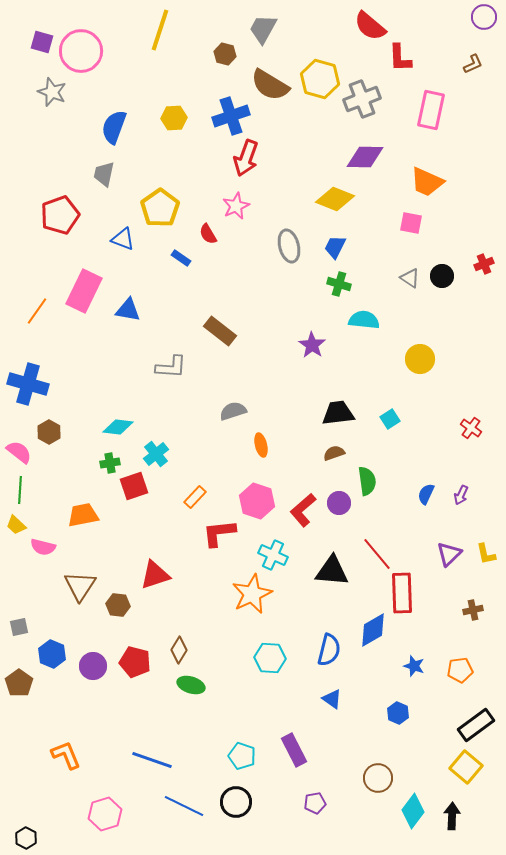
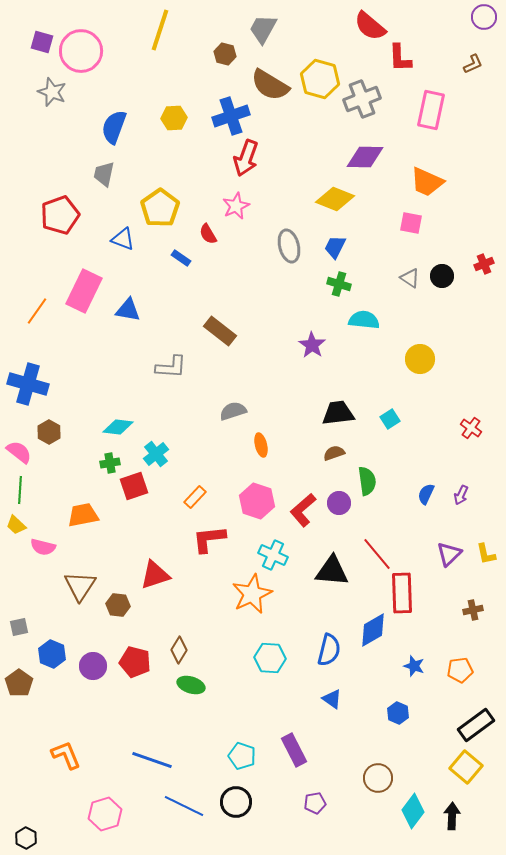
red L-shape at (219, 533): moved 10 px left, 6 px down
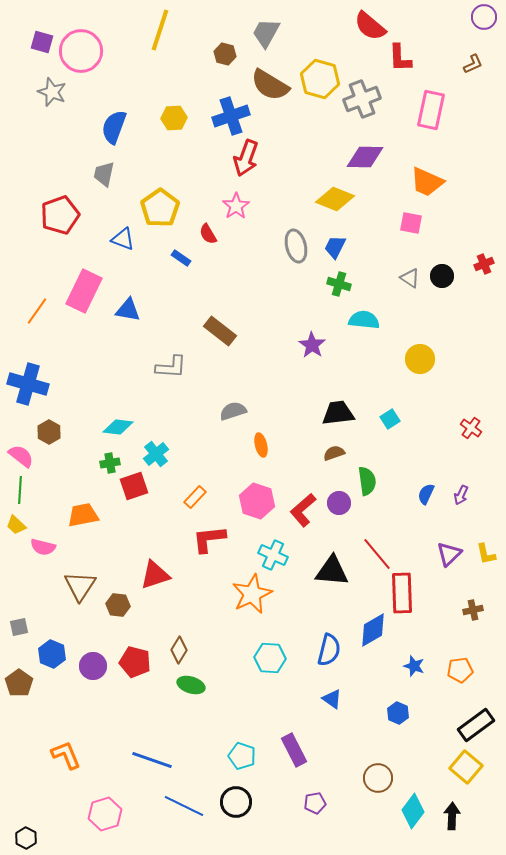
gray trapezoid at (263, 29): moved 3 px right, 4 px down
pink star at (236, 206): rotated 8 degrees counterclockwise
gray ellipse at (289, 246): moved 7 px right
pink semicircle at (19, 452): moved 2 px right, 4 px down
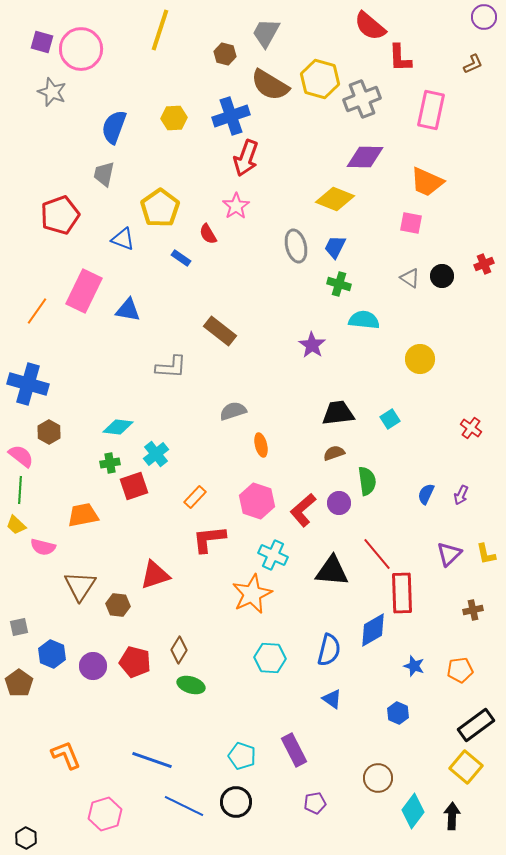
pink circle at (81, 51): moved 2 px up
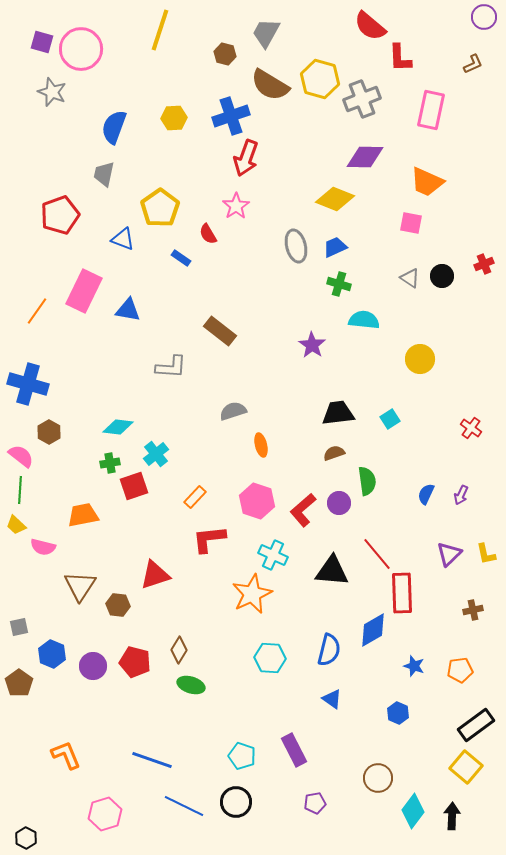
blue trapezoid at (335, 247): rotated 40 degrees clockwise
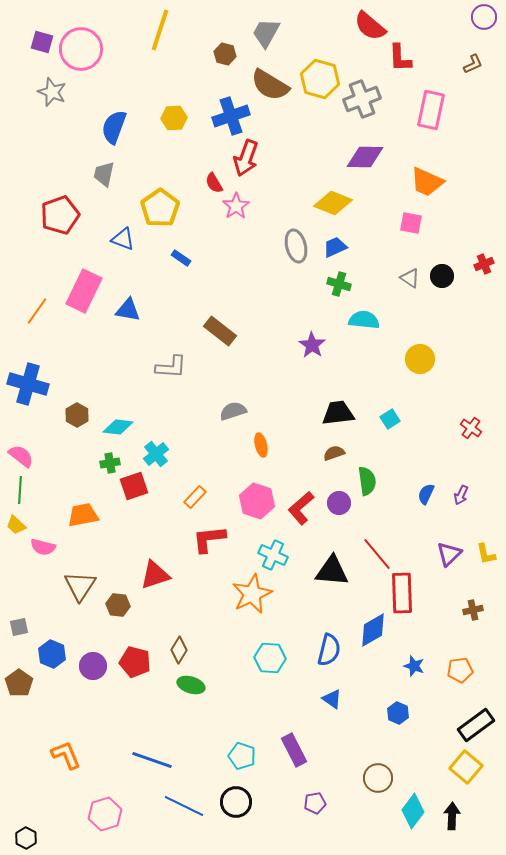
yellow diamond at (335, 199): moved 2 px left, 4 px down
red semicircle at (208, 234): moved 6 px right, 51 px up
brown hexagon at (49, 432): moved 28 px right, 17 px up
red L-shape at (303, 510): moved 2 px left, 2 px up
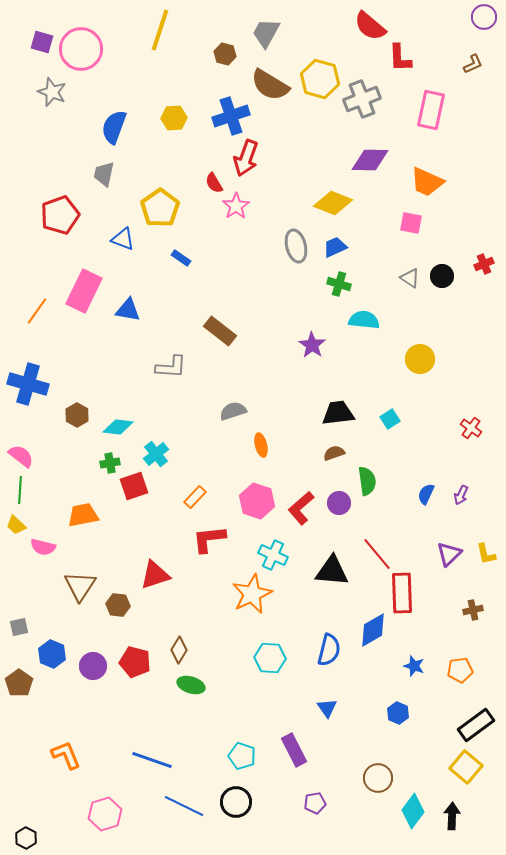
purple diamond at (365, 157): moved 5 px right, 3 px down
blue triangle at (332, 699): moved 5 px left, 9 px down; rotated 20 degrees clockwise
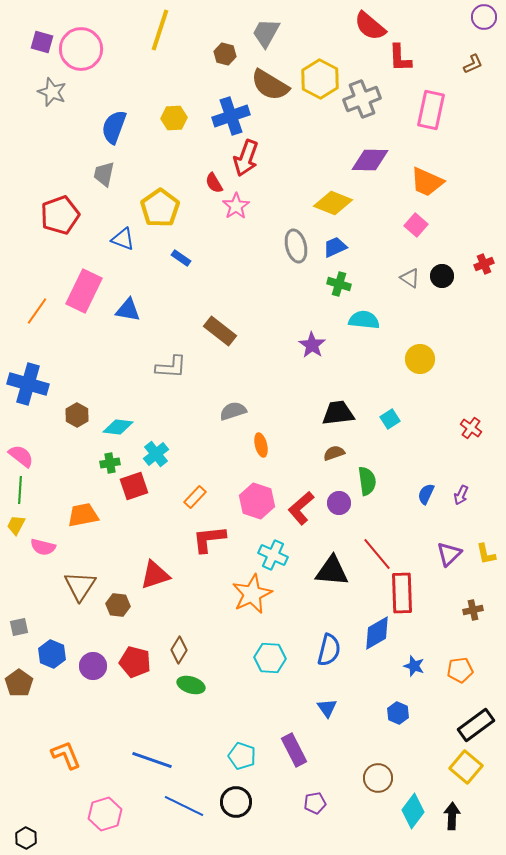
yellow hexagon at (320, 79): rotated 12 degrees clockwise
pink square at (411, 223): moved 5 px right, 2 px down; rotated 30 degrees clockwise
yellow trapezoid at (16, 525): rotated 75 degrees clockwise
blue diamond at (373, 630): moved 4 px right, 3 px down
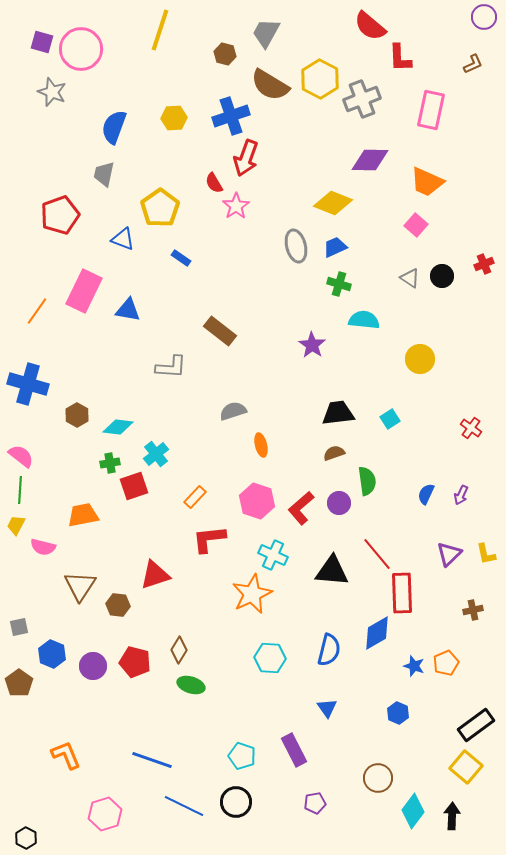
orange pentagon at (460, 670): moved 14 px left, 7 px up; rotated 15 degrees counterclockwise
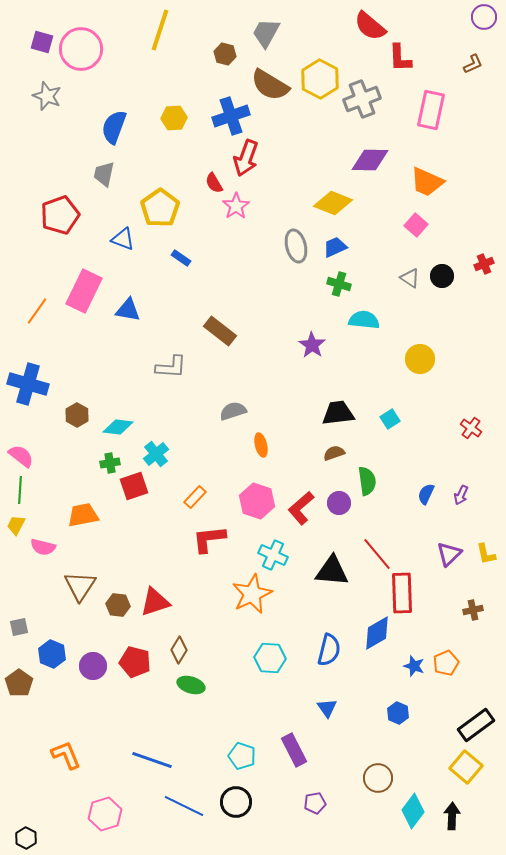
gray star at (52, 92): moved 5 px left, 4 px down
red triangle at (155, 575): moved 27 px down
